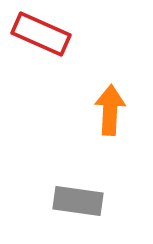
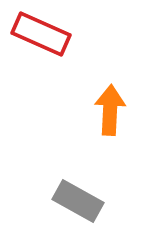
gray rectangle: rotated 21 degrees clockwise
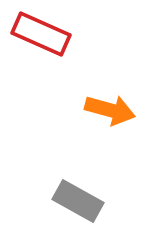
orange arrow: rotated 102 degrees clockwise
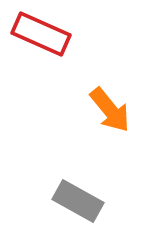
orange arrow: rotated 36 degrees clockwise
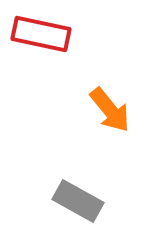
red rectangle: rotated 12 degrees counterclockwise
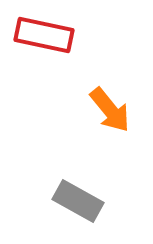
red rectangle: moved 3 px right, 1 px down
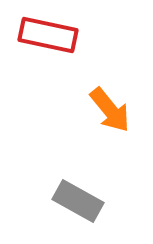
red rectangle: moved 4 px right
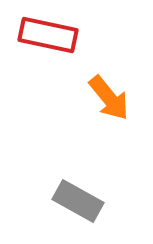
orange arrow: moved 1 px left, 12 px up
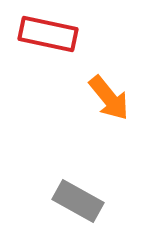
red rectangle: moved 1 px up
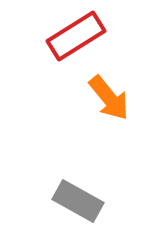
red rectangle: moved 28 px right, 2 px down; rotated 44 degrees counterclockwise
